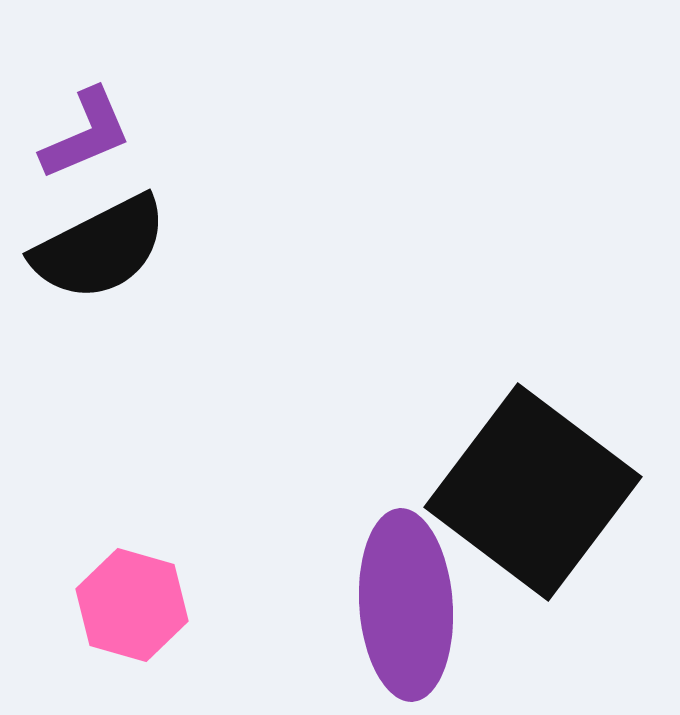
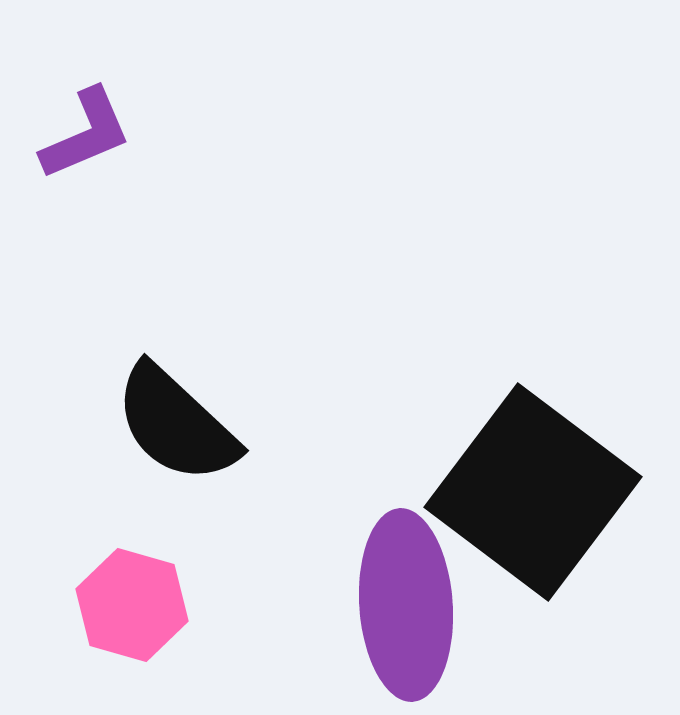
black semicircle: moved 76 px right, 176 px down; rotated 70 degrees clockwise
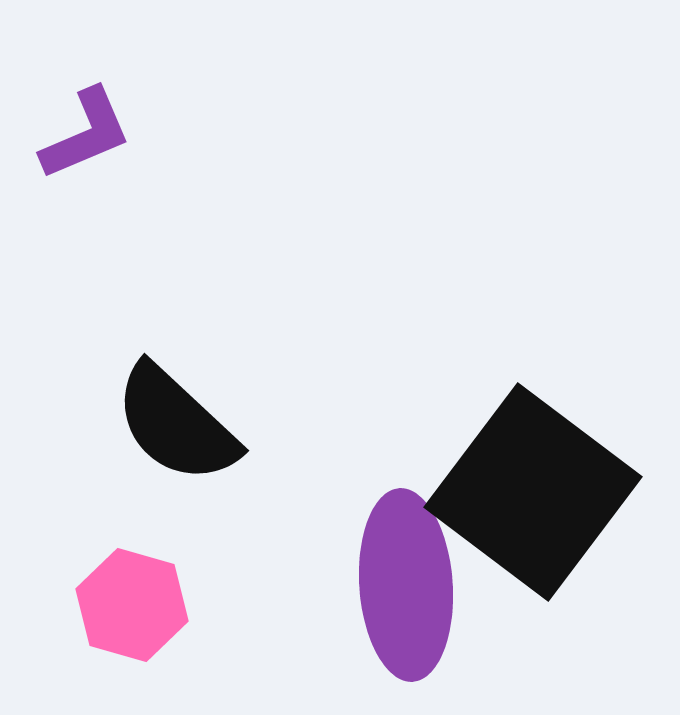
purple ellipse: moved 20 px up
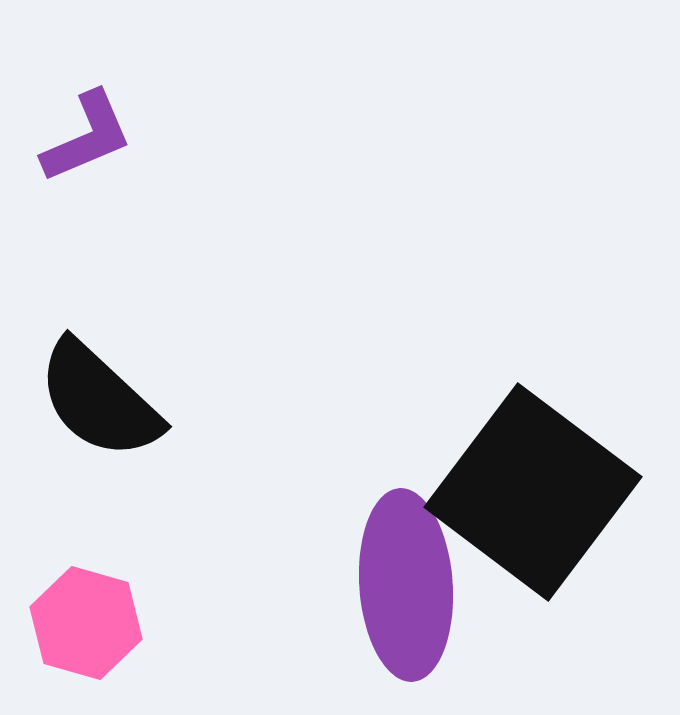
purple L-shape: moved 1 px right, 3 px down
black semicircle: moved 77 px left, 24 px up
pink hexagon: moved 46 px left, 18 px down
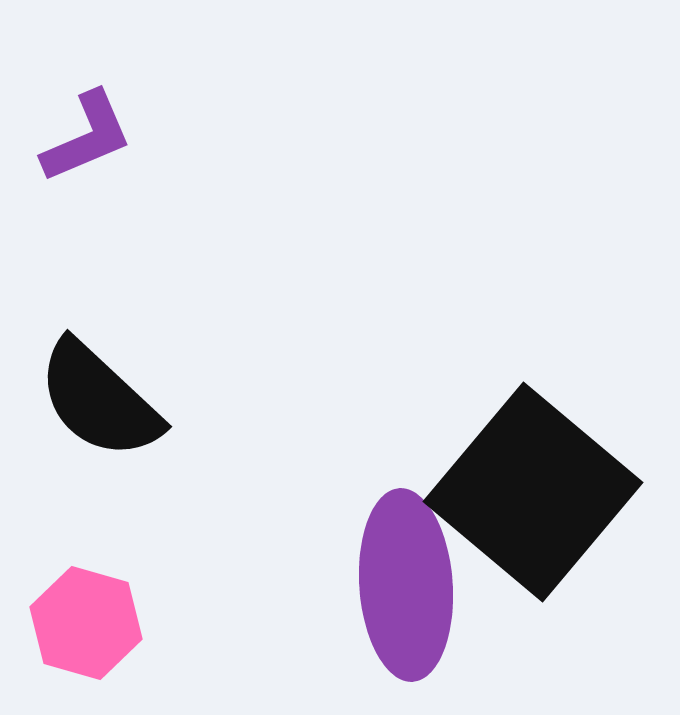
black square: rotated 3 degrees clockwise
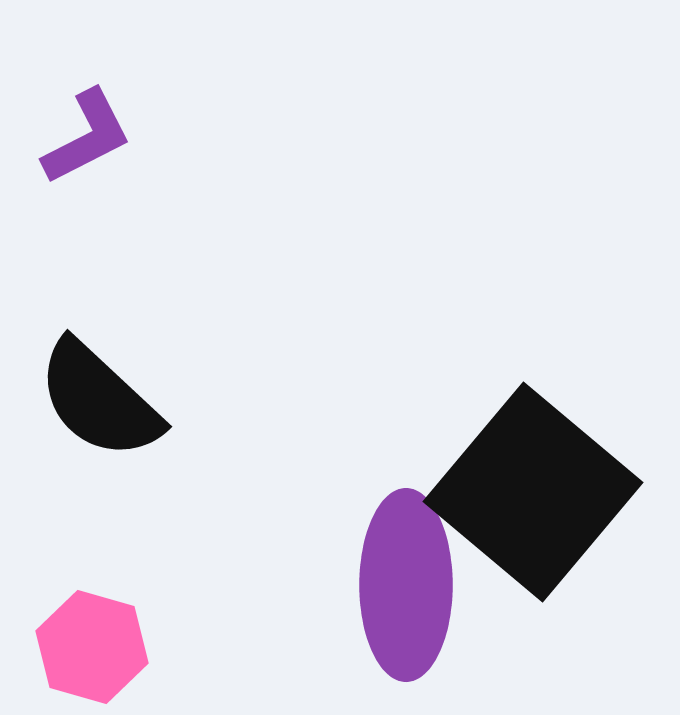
purple L-shape: rotated 4 degrees counterclockwise
purple ellipse: rotated 4 degrees clockwise
pink hexagon: moved 6 px right, 24 px down
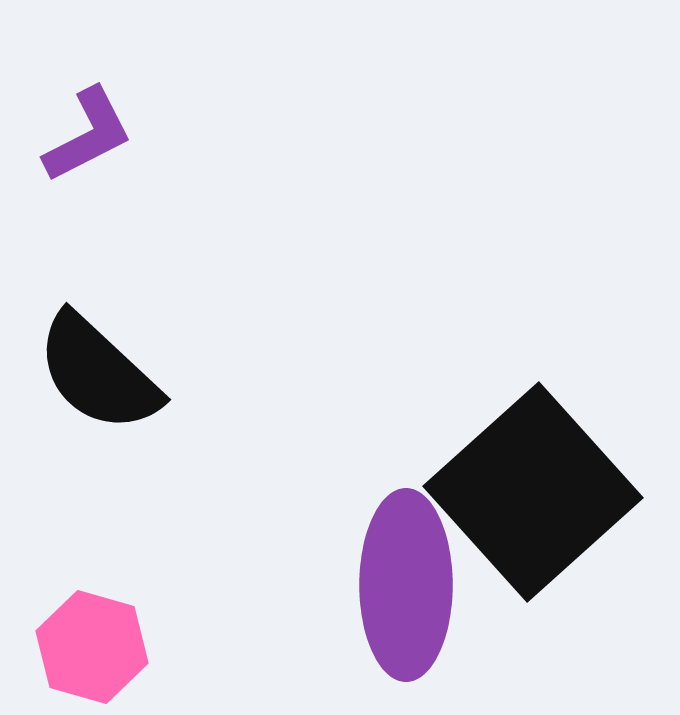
purple L-shape: moved 1 px right, 2 px up
black semicircle: moved 1 px left, 27 px up
black square: rotated 8 degrees clockwise
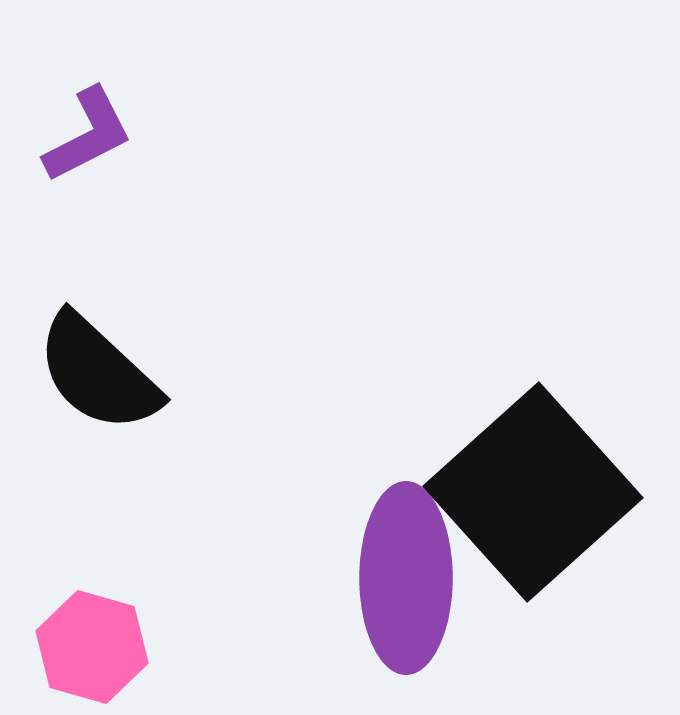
purple ellipse: moved 7 px up
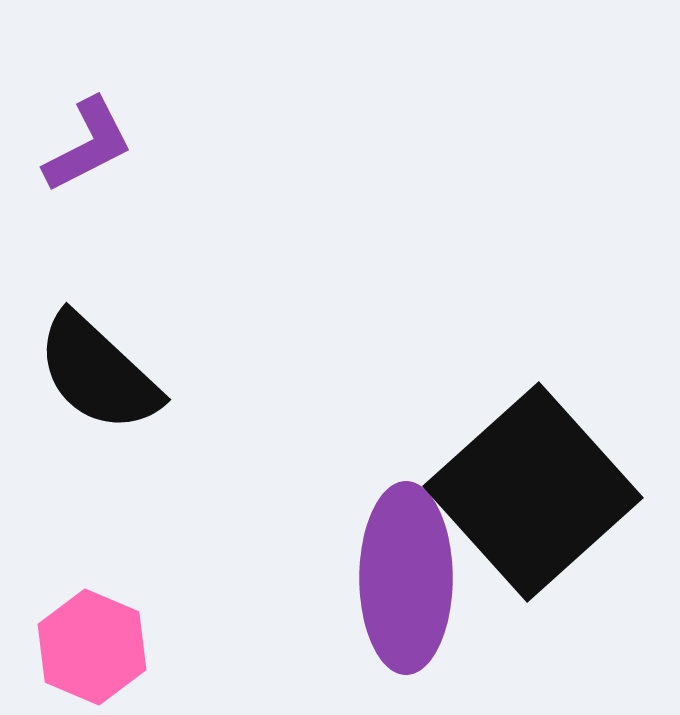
purple L-shape: moved 10 px down
pink hexagon: rotated 7 degrees clockwise
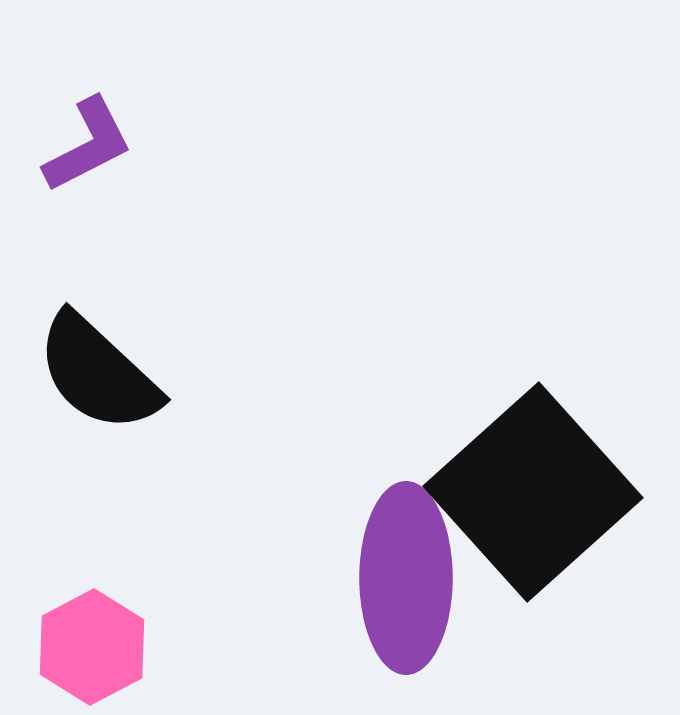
pink hexagon: rotated 9 degrees clockwise
